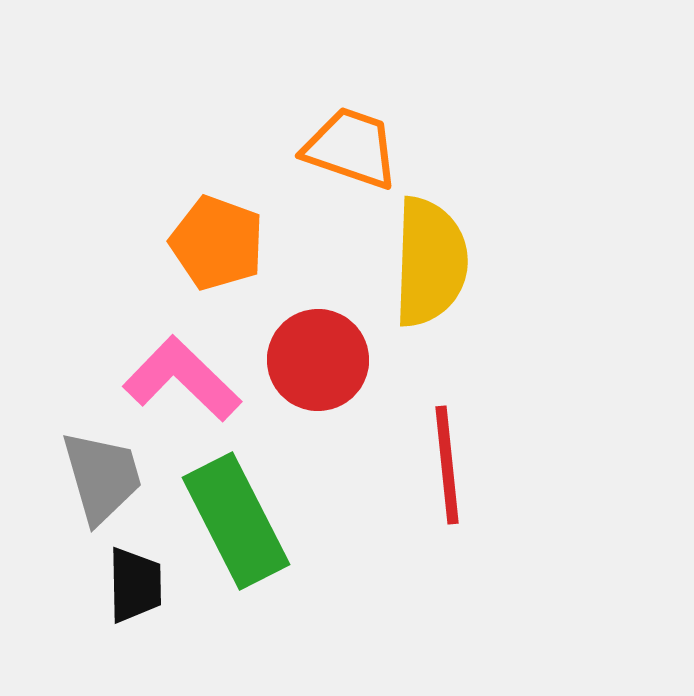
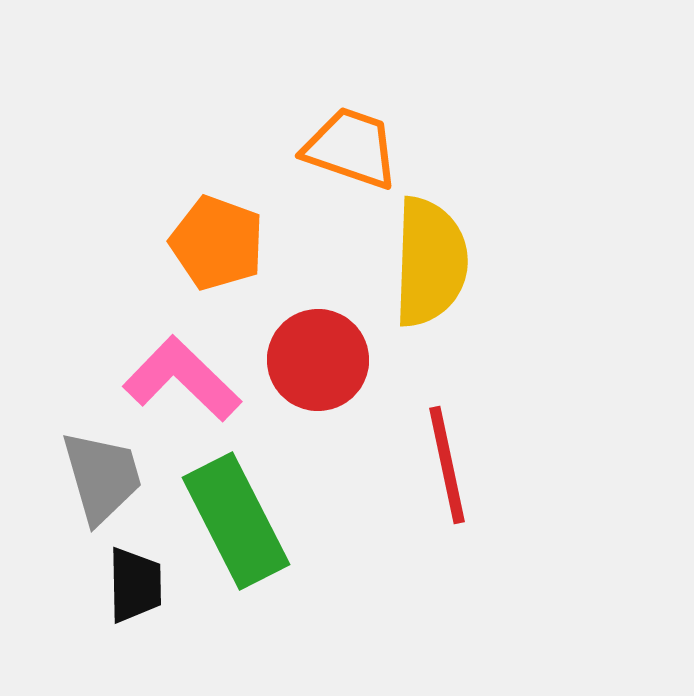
red line: rotated 6 degrees counterclockwise
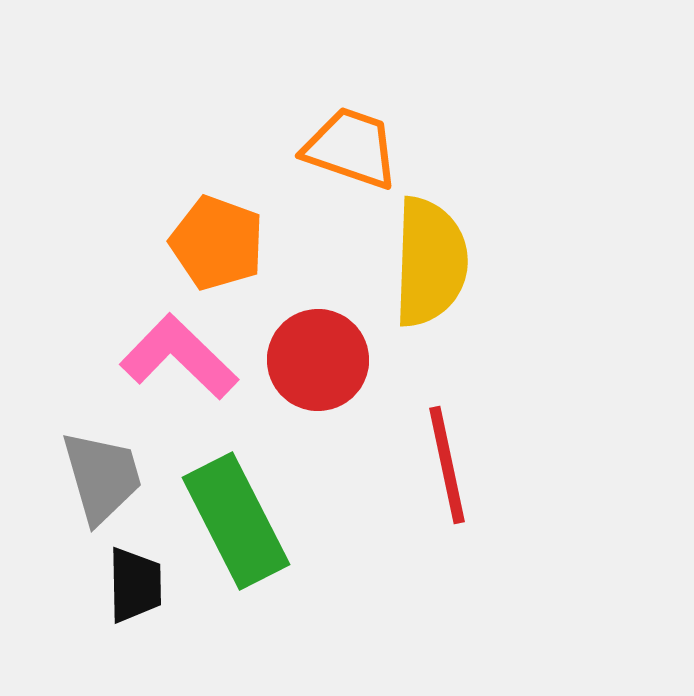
pink L-shape: moved 3 px left, 22 px up
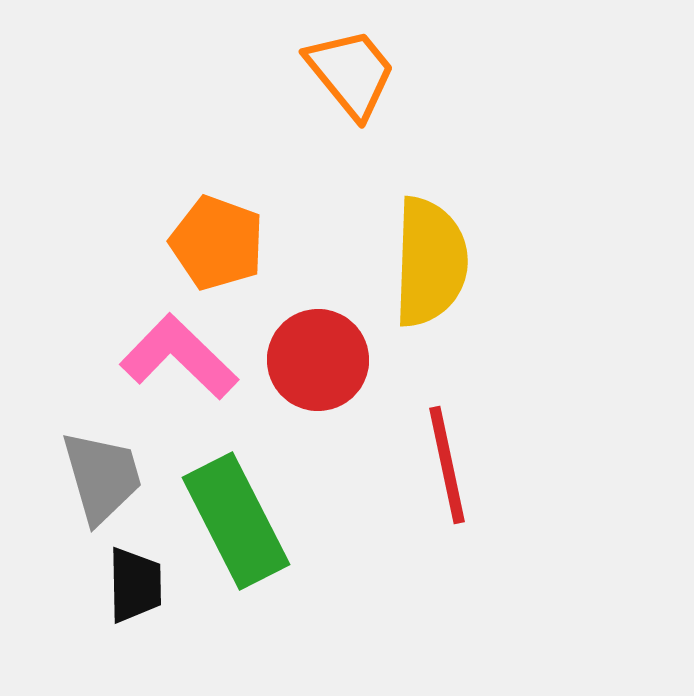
orange trapezoid: moved 75 px up; rotated 32 degrees clockwise
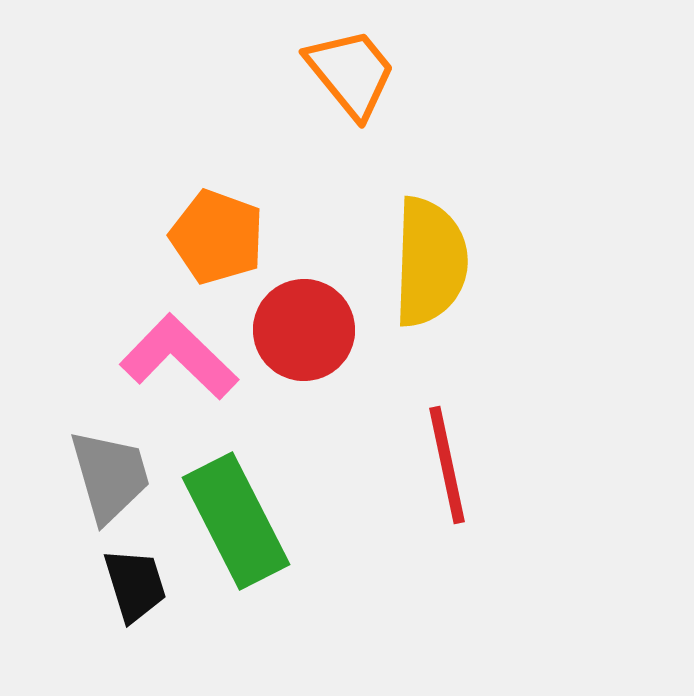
orange pentagon: moved 6 px up
red circle: moved 14 px left, 30 px up
gray trapezoid: moved 8 px right, 1 px up
black trapezoid: rotated 16 degrees counterclockwise
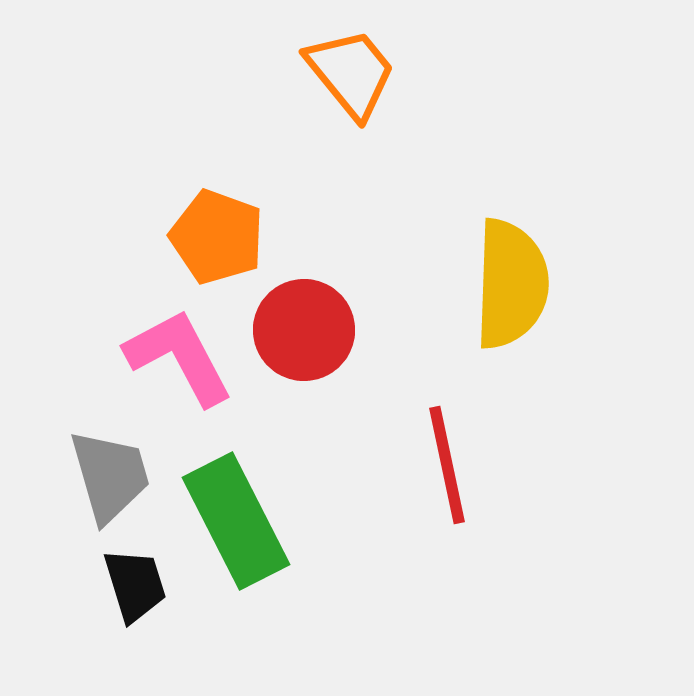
yellow semicircle: moved 81 px right, 22 px down
pink L-shape: rotated 18 degrees clockwise
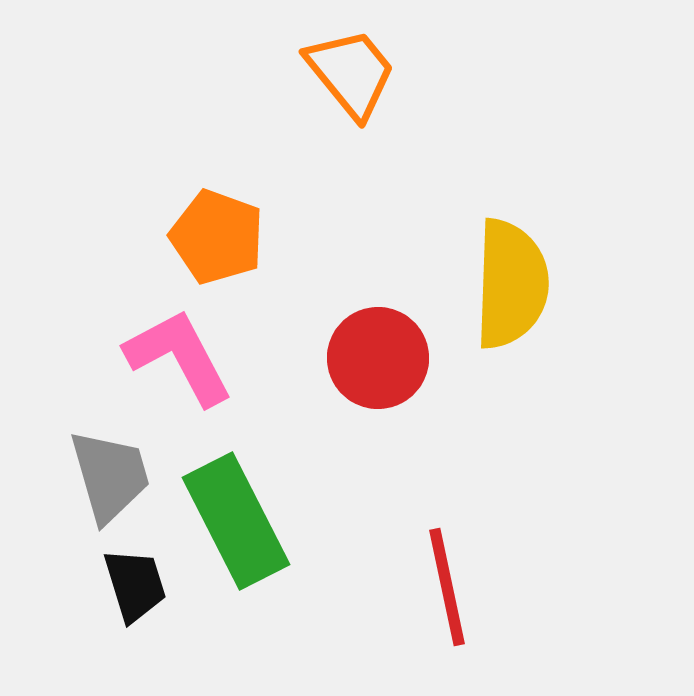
red circle: moved 74 px right, 28 px down
red line: moved 122 px down
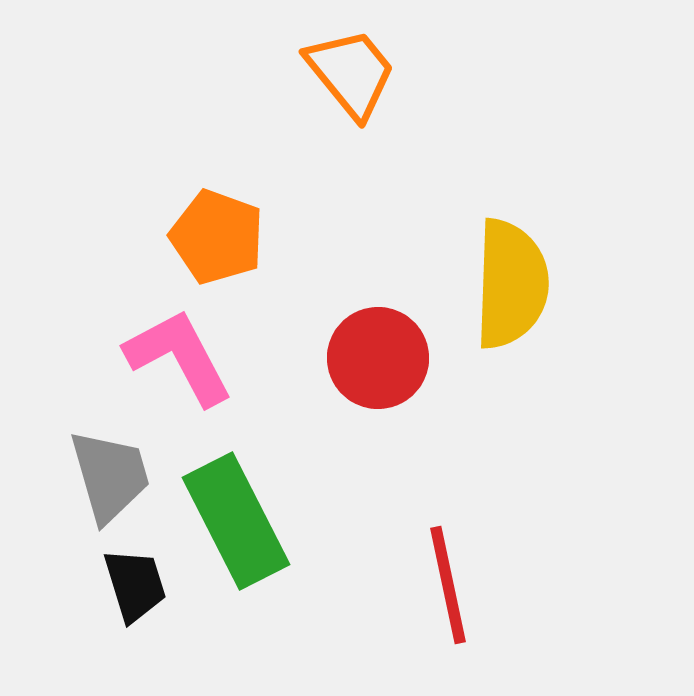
red line: moved 1 px right, 2 px up
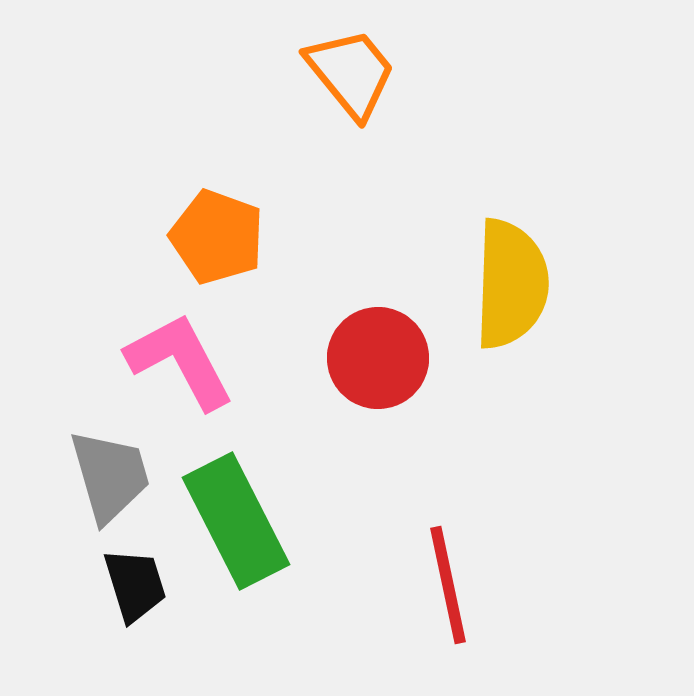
pink L-shape: moved 1 px right, 4 px down
